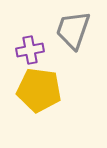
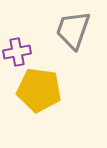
purple cross: moved 13 px left, 2 px down
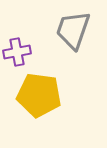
yellow pentagon: moved 5 px down
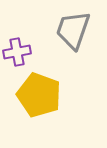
yellow pentagon: rotated 12 degrees clockwise
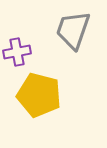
yellow pentagon: rotated 6 degrees counterclockwise
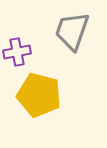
gray trapezoid: moved 1 px left, 1 px down
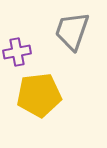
yellow pentagon: rotated 21 degrees counterclockwise
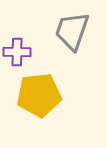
purple cross: rotated 12 degrees clockwise
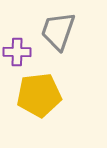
gray trapezoid: moved 14 px left
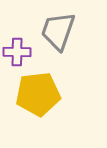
yellow pentagon: moved 1 px left, 1 px up
